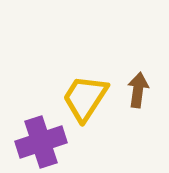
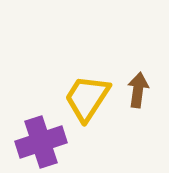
yellow trapezoid: moved 2 px right
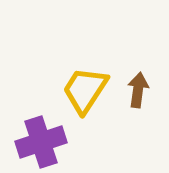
yellow trapezoid: moved 2 px left, 8 px up
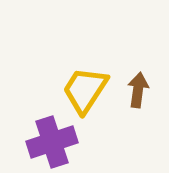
purple cross: moved 11 px right
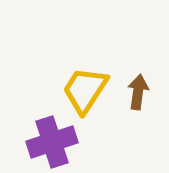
brown arrow: moved 2 px down
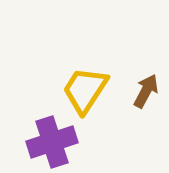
brown arrow: moved 8 px right, 1 px up; rotated 20 degrees clockwise
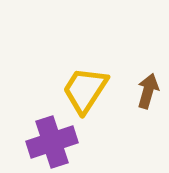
brown arrow: moved 2 px right; rotated 12 degrees counterclockwise
